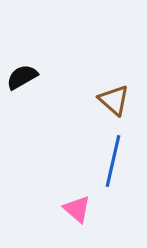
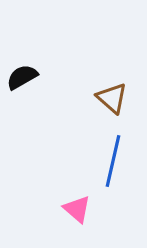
brown triangle: moved 2 px left, 2 px up
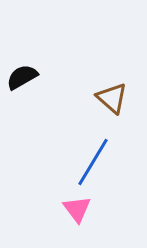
blue line: moved 20 px left, 1 px down; rotated 18 degrees clockwise
pink triangle: rotated 12 degrees clockwise
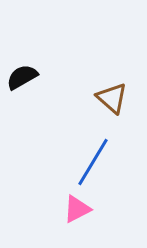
pink triangle: rotated 40 degrees clockwise
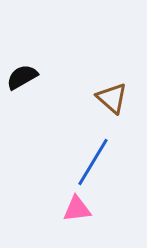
pink triangle: rotated 20 degrees clockwise
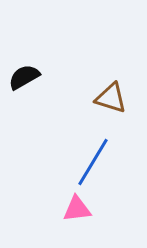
black semicircle: moved 2 px right
brown triangle: moved 1 px left; rotated 24 degrees counterclockwise
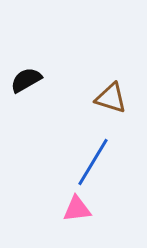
black semicircle: moved 2 px right, 3 px down
